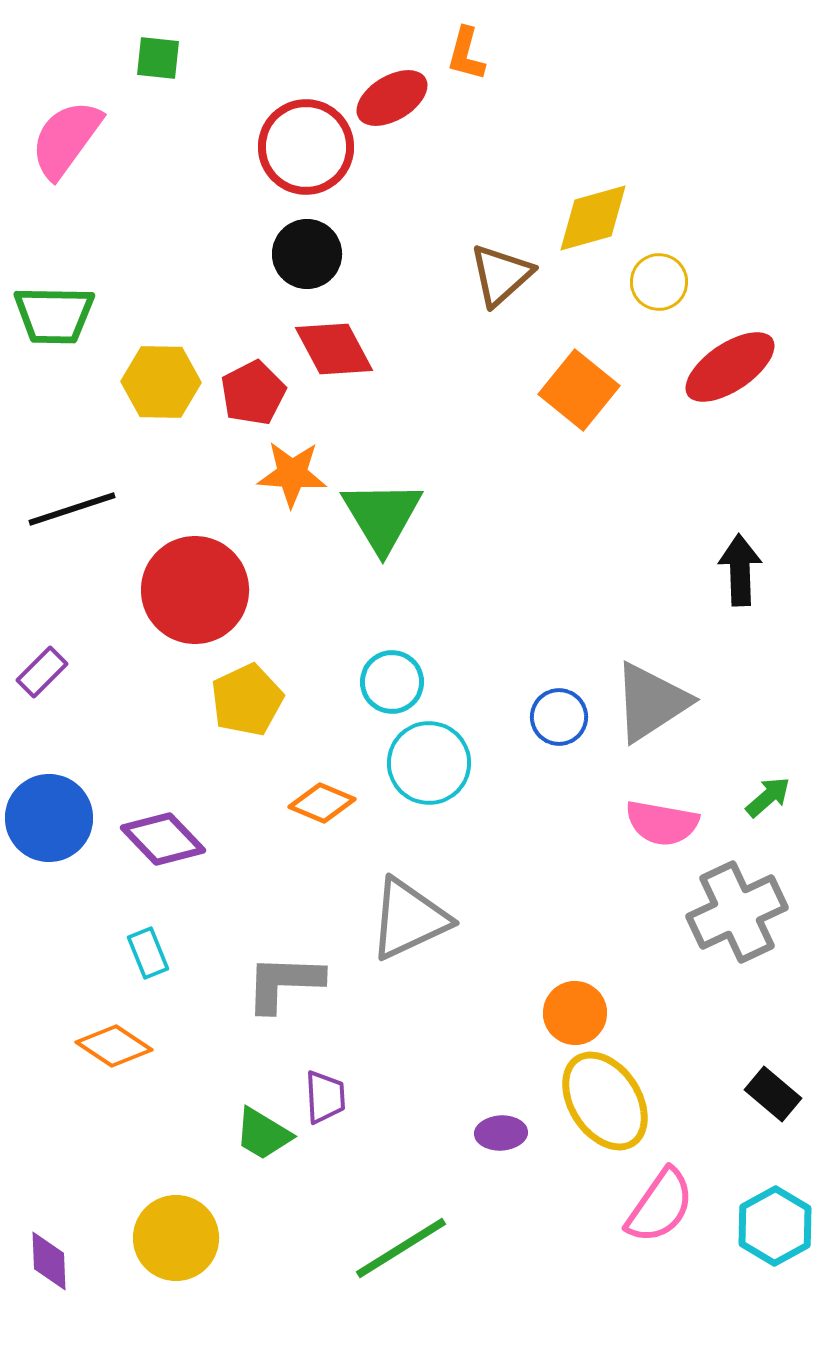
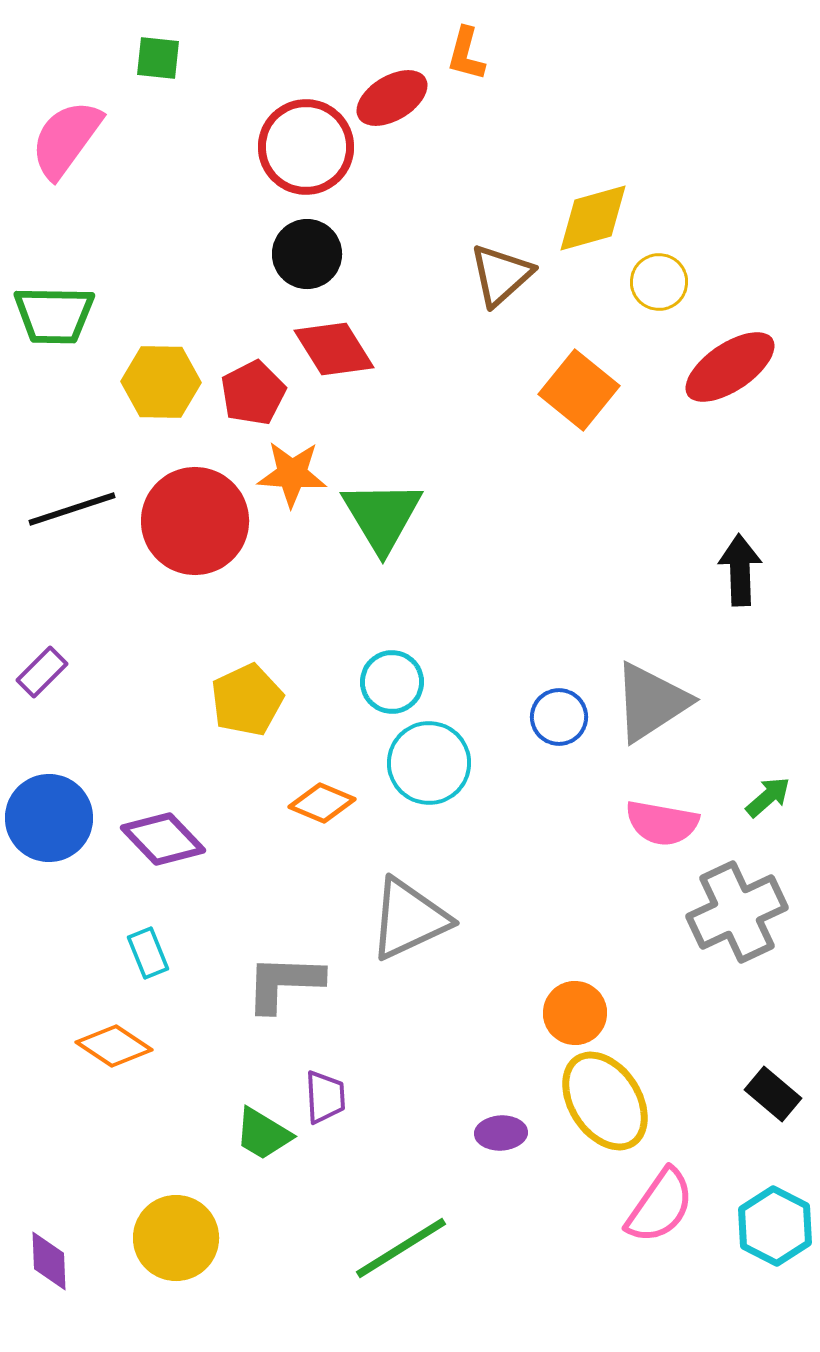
red diamond at (334, 349): rotated 4 degrees counterclockwise
red circle at (195, 590): moved 69 px up
cyan hexagon at (775, 1226): rotated 4 degrees counterclockwise
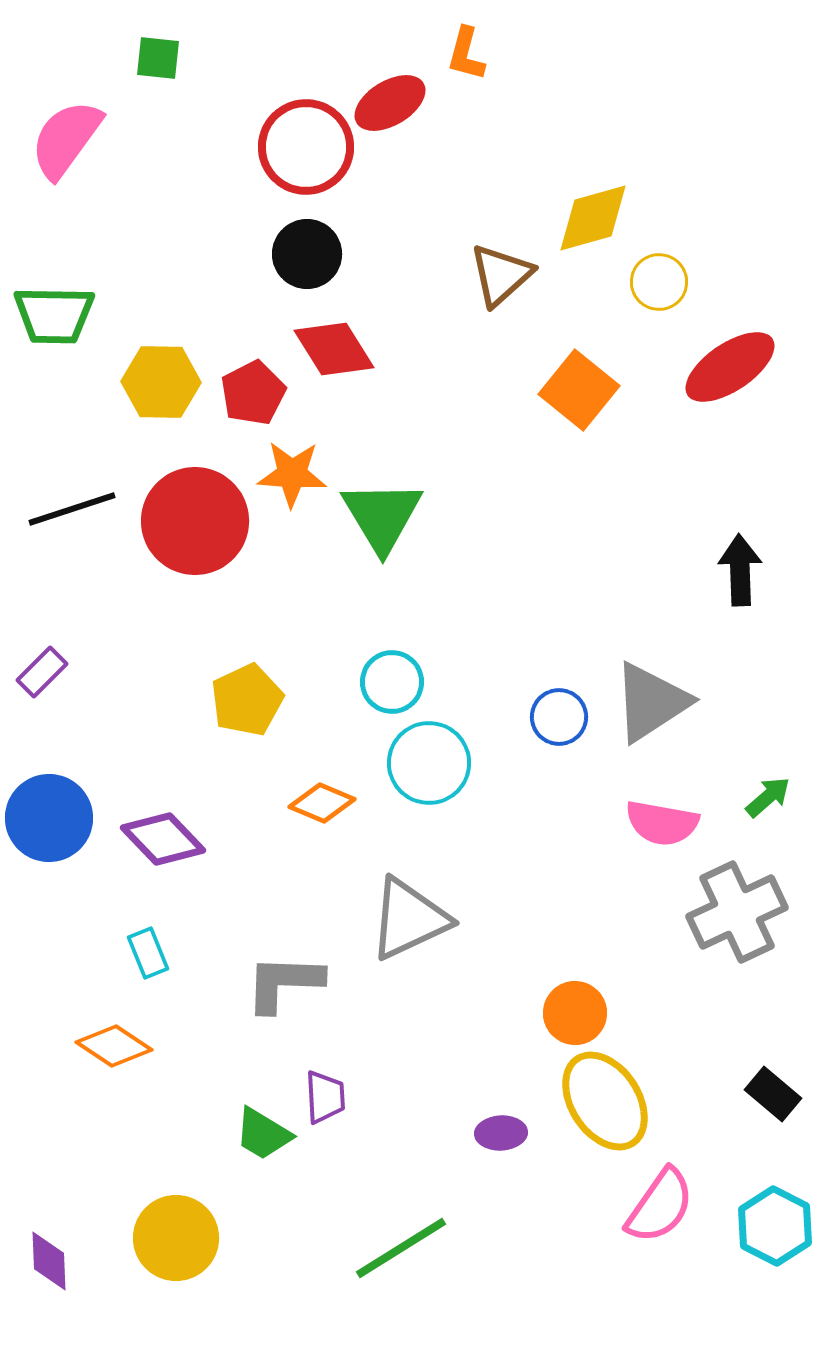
red ellipse at (392, 98): moved 2 px left, 5 px down
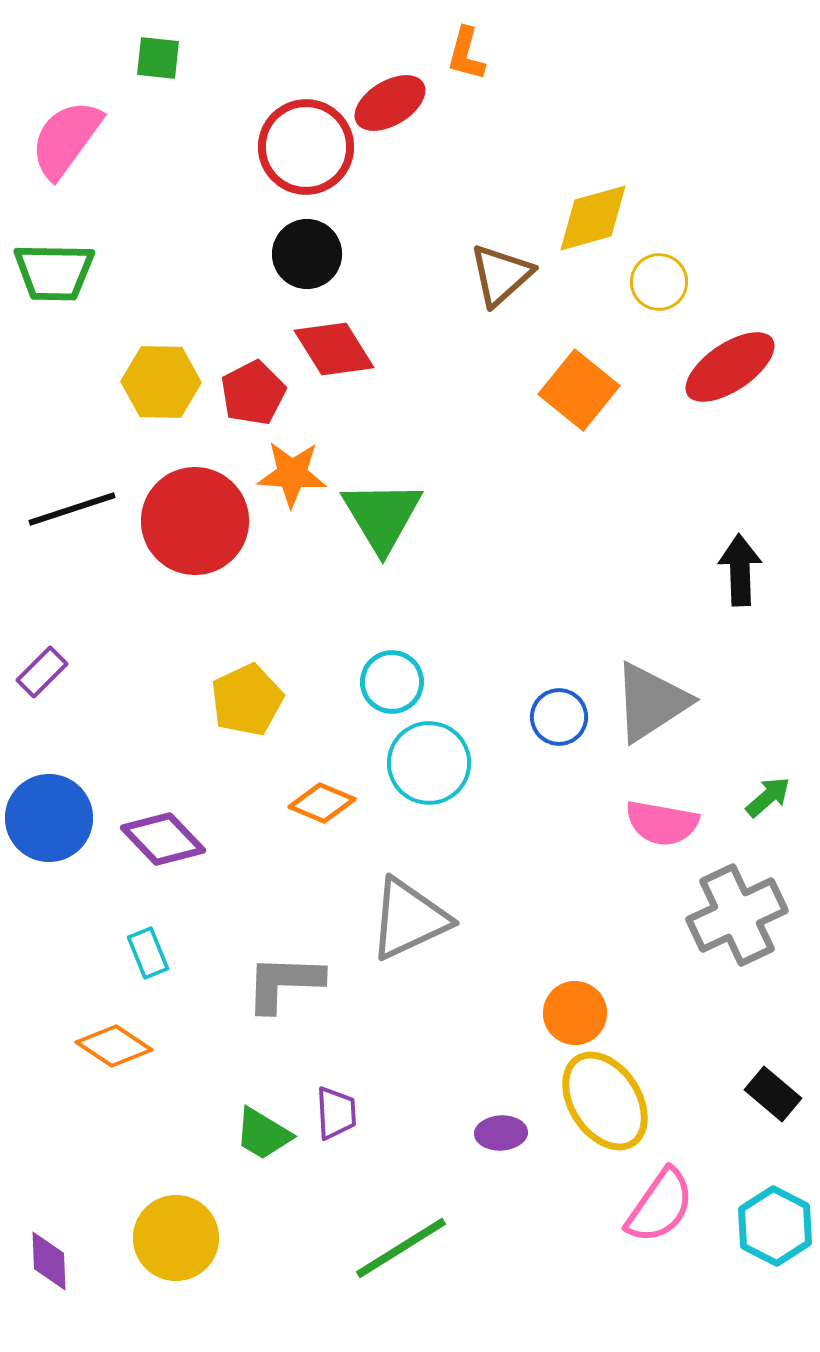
green trapezoid at (54, 315): moved 43 px up
gray cross at (737, 912): moved 3 px down
purple trapezoid at (325, 1097): moved 11 px right, 16 px down
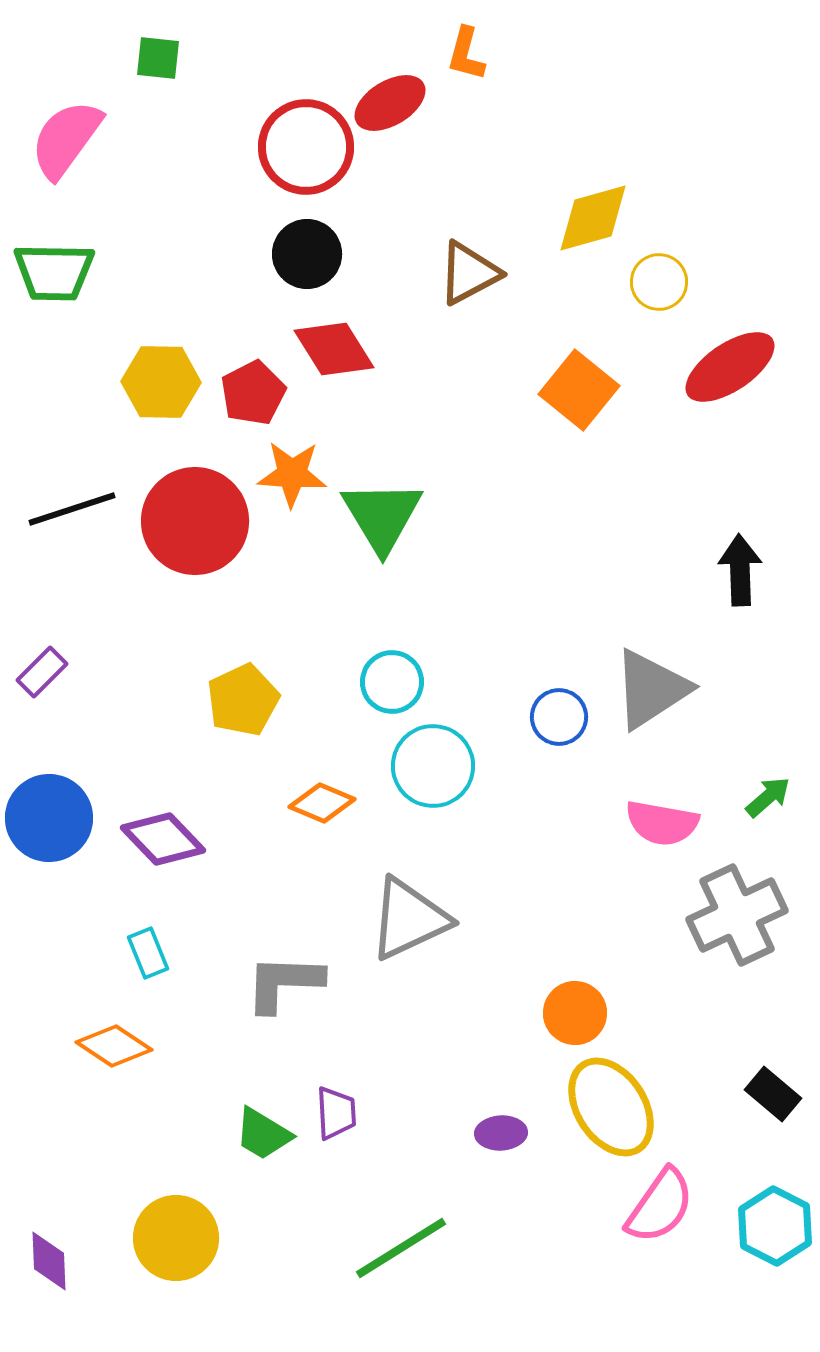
brown triangle at (501, 275): moved 32 px left, 2 px up; rotated 14 degrees clockwise
yellow pentagon at (247, 700): moved 4 px left
gray triangle at (651, 702): moved 13 px up
cyan circle at (429, 763): moved 4 px right, 3 px down
yellow ellipse at (605, 1101): moved 6 px right, 6 px down
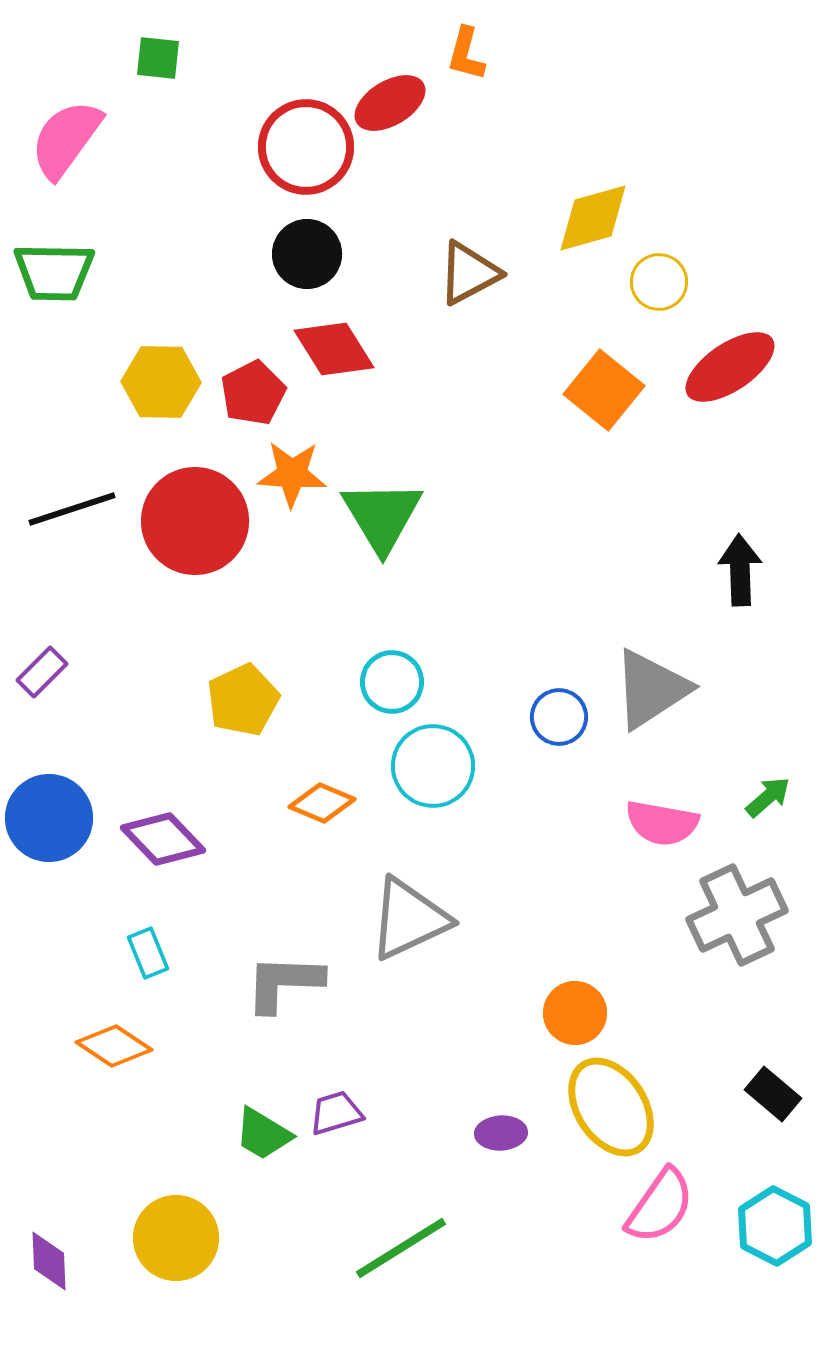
orange square at (579, 390): moved 25 px right
purple trapezoid at (336, 1113): rotated 104 degrees counterclockwise
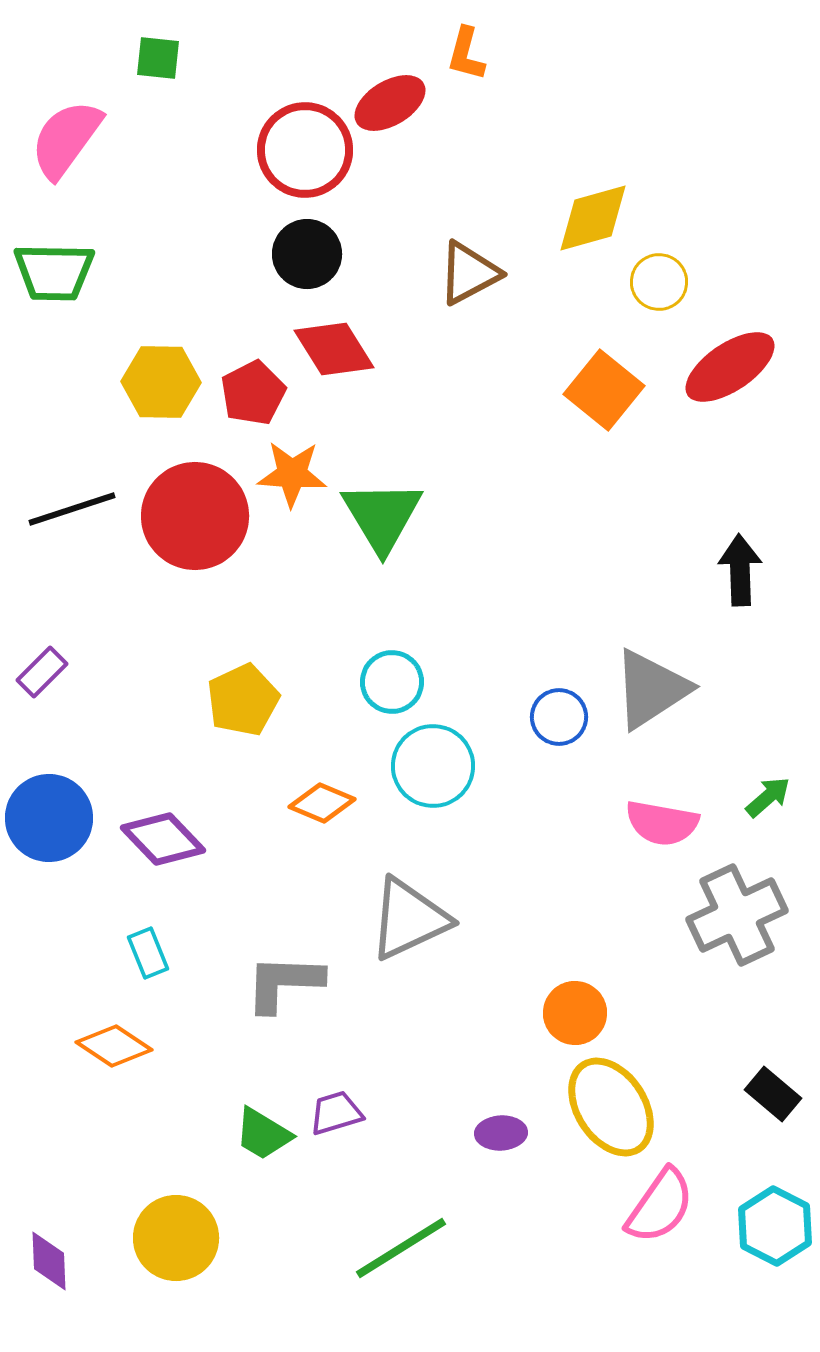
red circle at (306, 147): moved 1 px left, 3 px down
red circle at (195, 521): moved 5 px up
